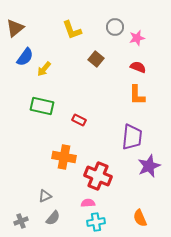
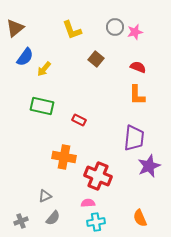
pink star: moved 2 px left, 6 px up
purple trapezoid: moved 2 px right, 1 px down
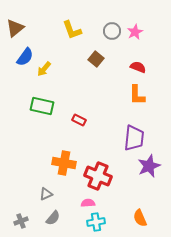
gray circle: moved 3 px left, 4 px down
pink star: rotated 14 degrees counterclockwise
orange cross: moved 6 px down
gray triangle: moved 1 px right, 2 px up
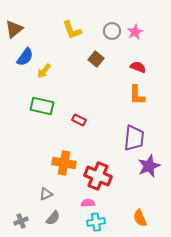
brown triangle: moved 1 px left, 1 px down
yellow arrow: moved 2 px down
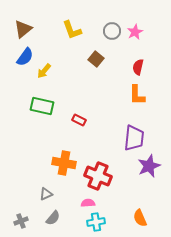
brown triangle: moved 9 px right
red semicircle: rotated 98 degrees counterclockwise
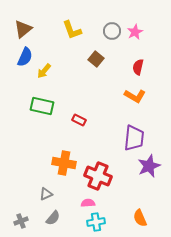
blue semicircle: rotated 12 degrees counterclockwise
orange L-shape: moved 2 px left, 1 px down; rotated 60 degrees counterclockwise
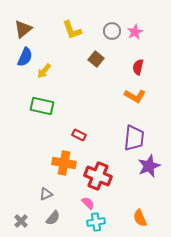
red rectangle: moved 15 px down
pink semicircle: rotated 48 degrees clockwise
gray cross: rotated 24 degrees counterclockwise
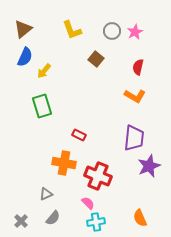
green rectangle: rotated 60 degrees clockwise
